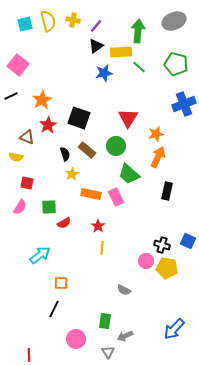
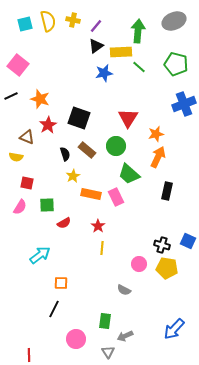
orange star at (42, 100): moved 2 px left, 1 px up; rotated 24 degrees counterclockwise
yellow star at (72, 174): moved 1 px right, 2 px down
green square at (49, 207): moved 2 px left, 2 px up
pink circle at (146, 261): moved 7 px left, 3 px down
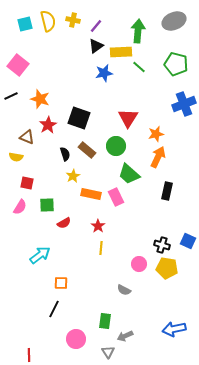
yellow line at (102, 248): moved 1 px left
blue arrow at (174, 329): rotated 35 degrees clockwise
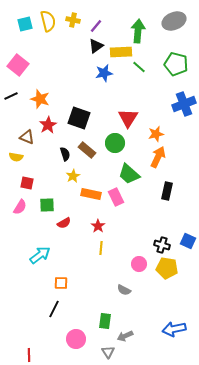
green circle at (116, 146): moved 1 px left, 3 px up
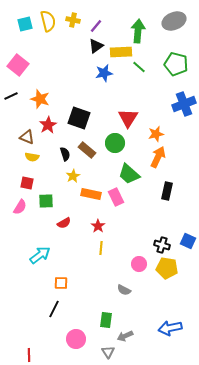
yellow semicircle at (16, 157): moved 16 px right
green square at (47, 205): moved 1 px left, 4 px up
green rectangle at (105, 321): moved 1 px right, 1 px up
blue arrow at (174, 329): moved 4 px left, 1 px up
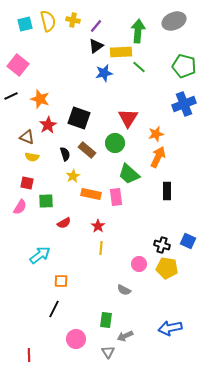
green pentagon at (176, 64): moved 8 px right, 2 px down
black rectangle at (167, 191): rotated 12 degrees counterclockwise
pink rectangle at (116, 197): rotated 18 degrees clockwise
orange square at (61, 283): moved 2 px up
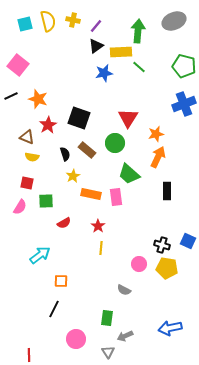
orange star at (40, 99): moved 2 px left
green rectangle at (106, 320): moved 1 px right, 2 px up
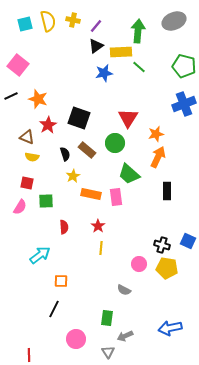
red semicircle at (64, 223): moved 4 px down; rotated 64 degrees counterclockwise
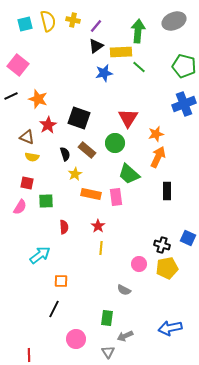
yellow star at (73, 176): moved 2 px right, 2 px up
blue square at (188, 241): moved 3 px up
yellow pentagon at (167, 268): rotated 20 degrees counterclockwise
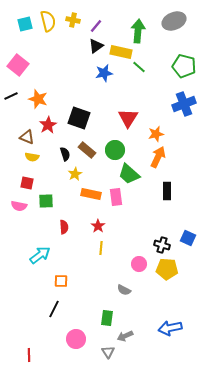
yellow rectangle at (121, 52): rotated 15 degrees clockwise
green circle at (115, 143): moved 7 px down
pink semicircle at (20, 207): moved 1 px left, 1 px up; rotated 70 degrees clockwise
yellow pentagon at (167, 268): moved 1 px down; rotated 15 degrees clockwise
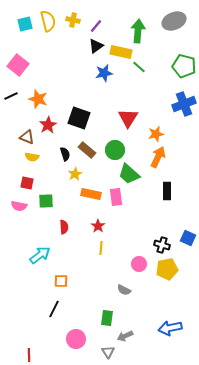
yellow pentagon at (167, 269): rotated 15 degrees counterclockwise
